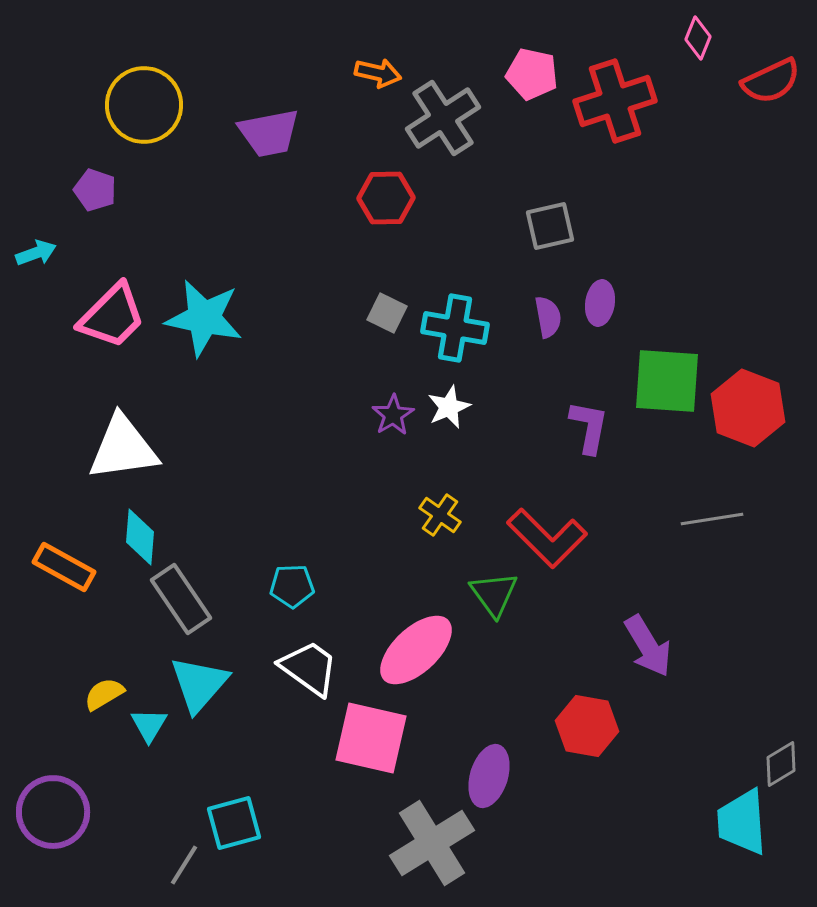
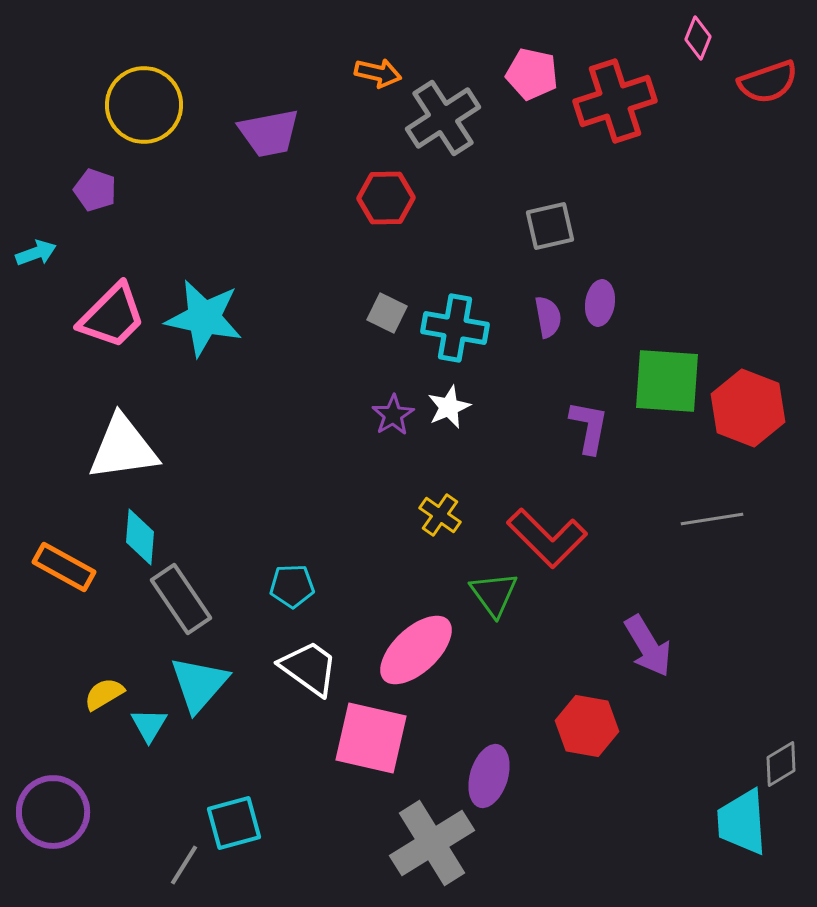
red semicircle at (771, 81): moved 3 px left, 1 px down; rotated 6 degrees clockwise
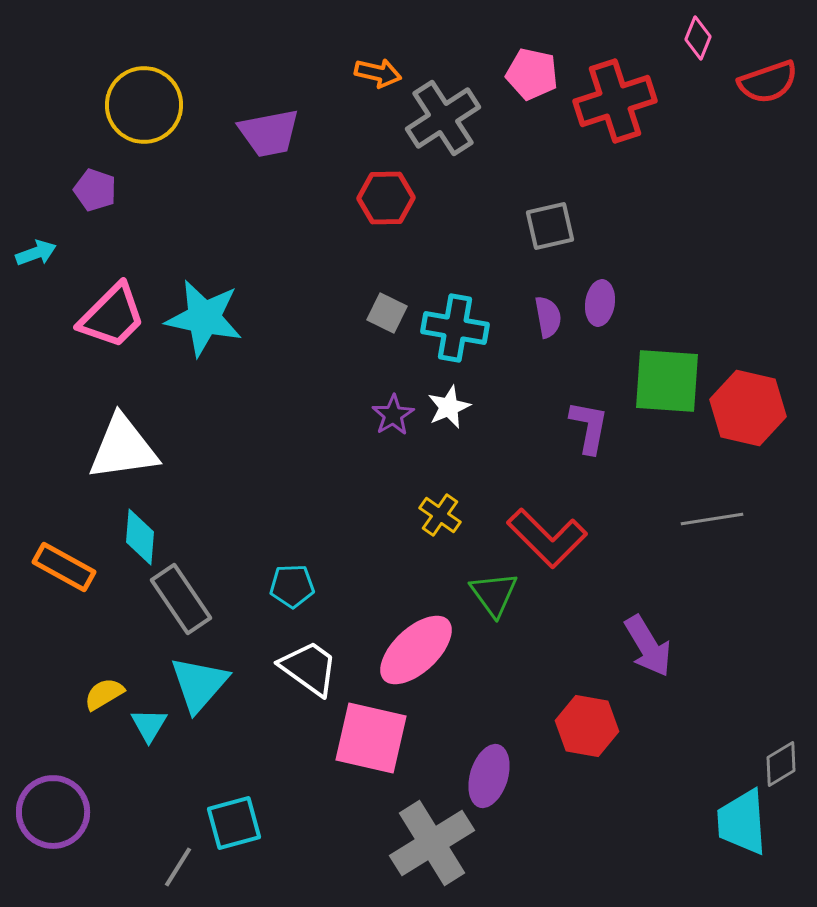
red hexagon at (748, 408): rotated 8 degrees counterclockwise
gray line at (184, 865): moved 6 px left, 2 px down
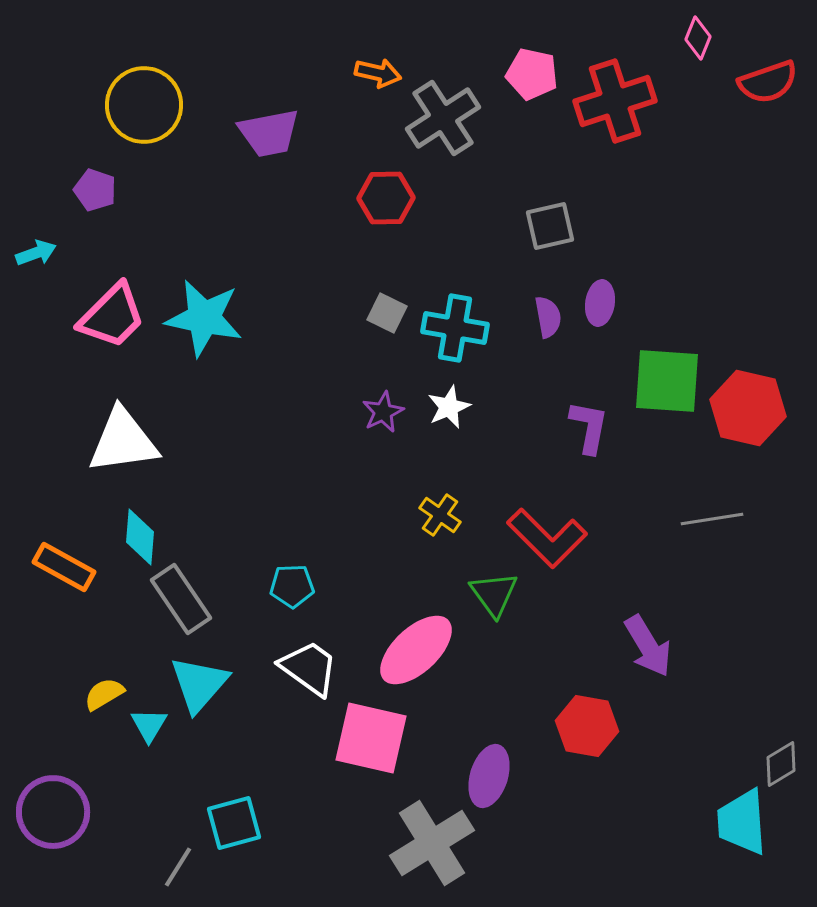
purple star at (393, 415): moved 10 px left, 3 px up; rotated 6 degrees clockwise
white triangle at (123, 448): moved 7 px up
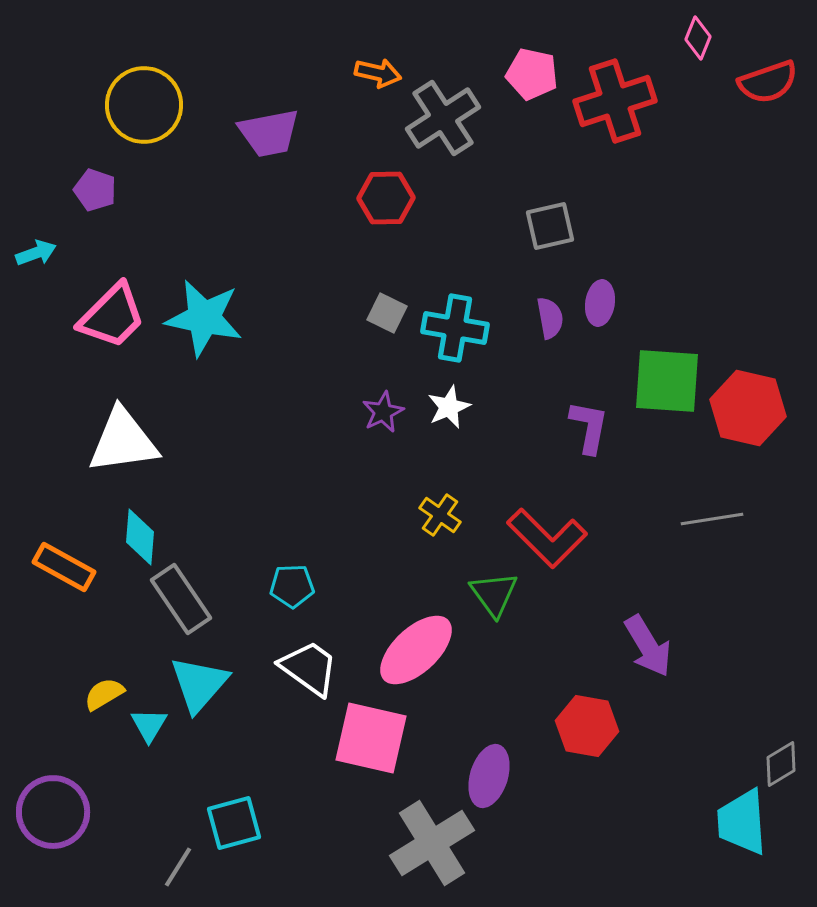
purple semicircle at (548, 317): moved 2 px right, 1 px down
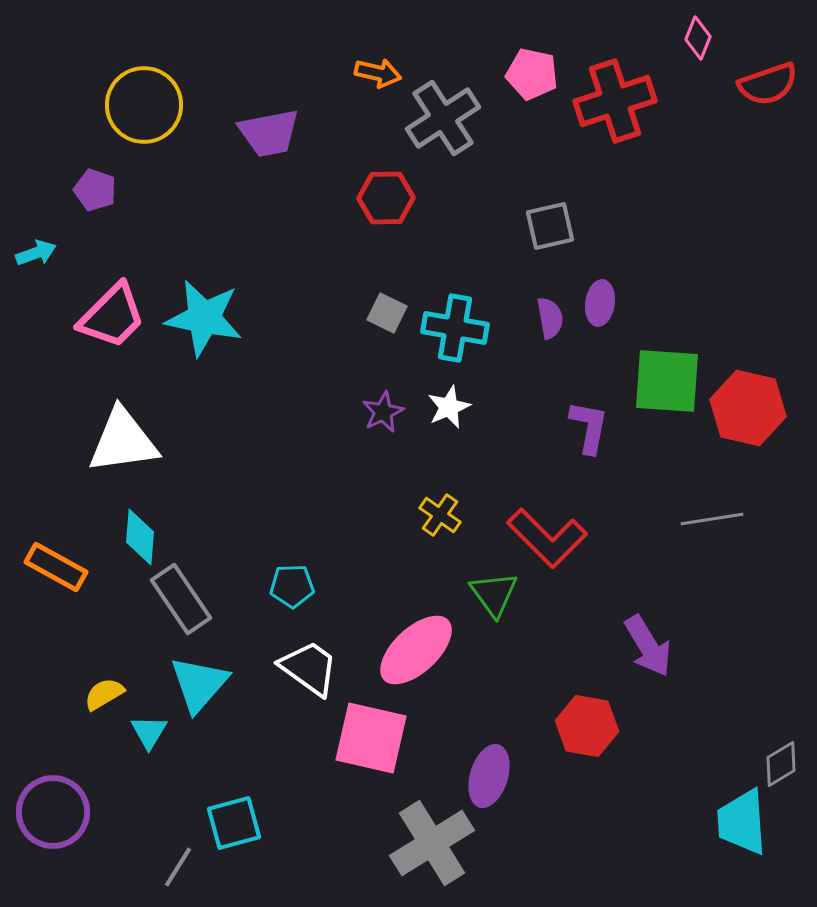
red semicircle at (768, 82): moved 2 px down
orange rectangle at (64, 567): moved 8 px left
cyan triangle at (149, 725): moved 7 px down
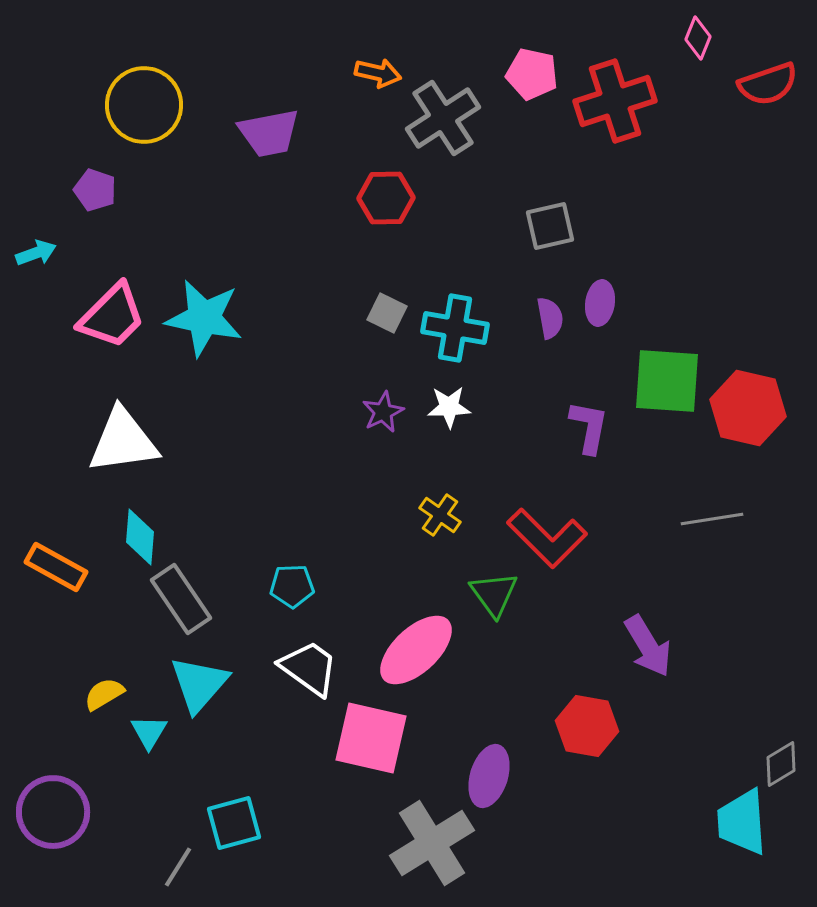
white star at (449, 407): rotated 21 degrees clockwise
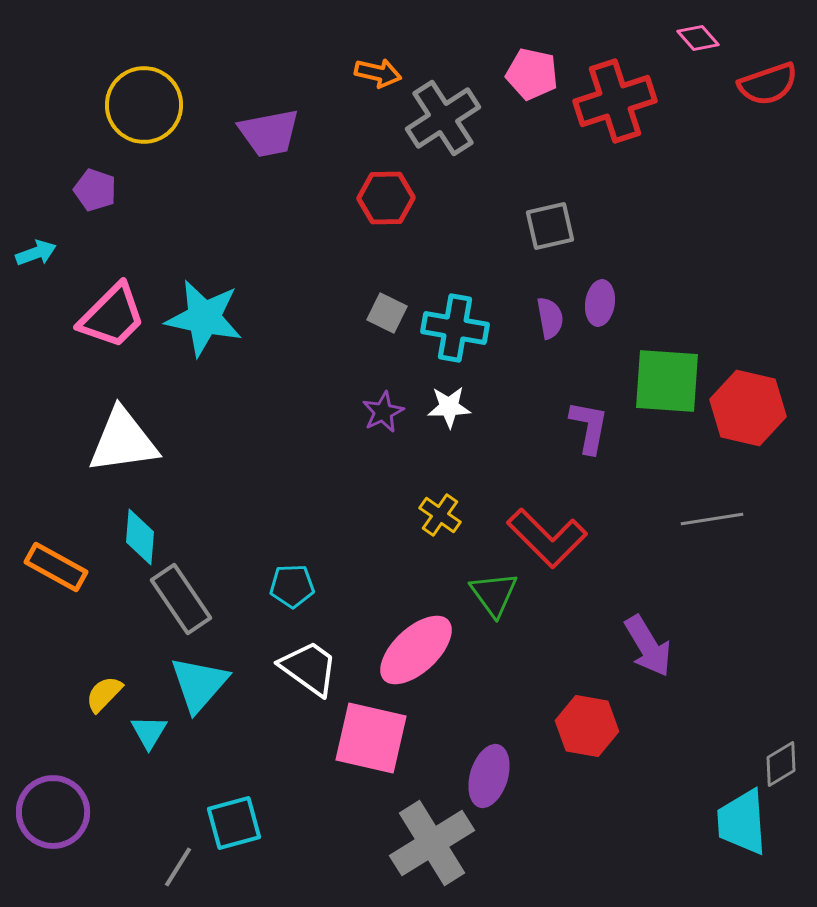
pink diamond at (698, 38): rotated 63 degrees counterclockwise
yellow semicircle at (104, 694): rotated 15 degrees counterclockwise
